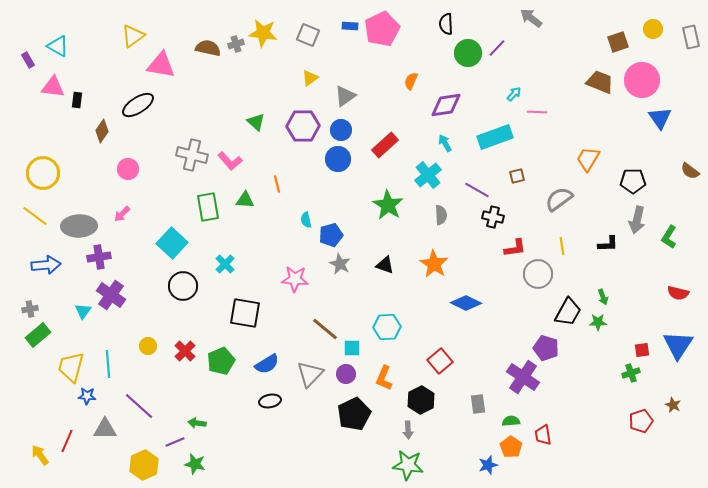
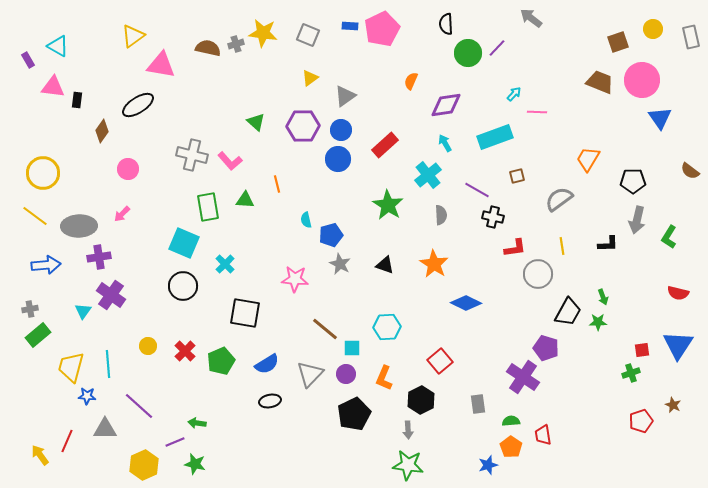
cyan square at (172, 243): moved 12 px right; rotated 20 degrees counterclockwise
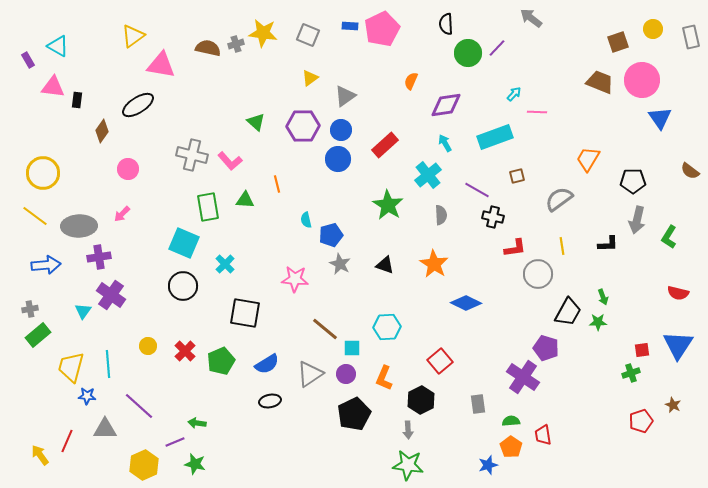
gray triangle at (310, 374): rotated 12 degrees clockwise
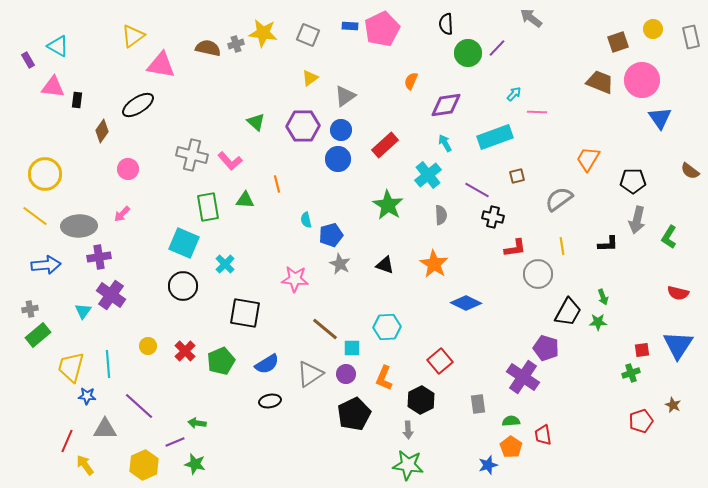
yellow circle at (43, 173): moved 2 px right, 1 px down
yellow arrow at (40, 455): moved 45 px right, 10 px down
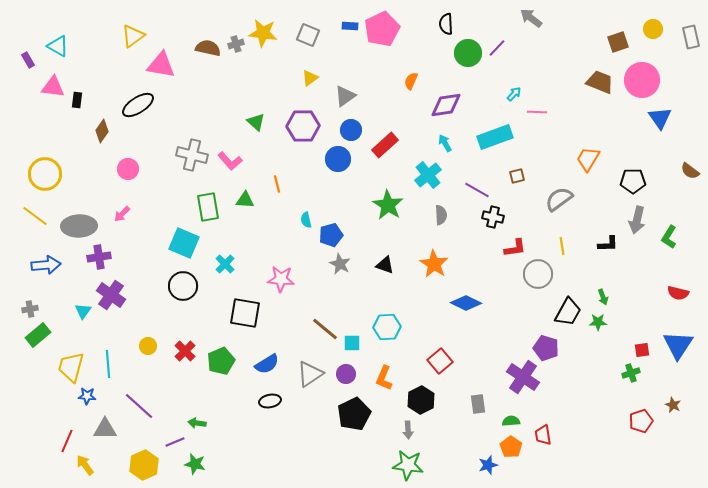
blue circle at (341, 130): moved 10 px right
pink star at (295, 279): moved 14 px left
cyan square at (352, 348): moved 5 px up
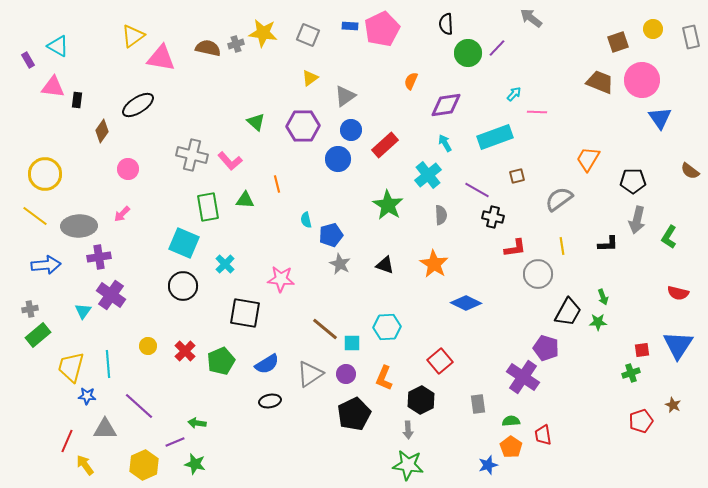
pink triangle at (161, 65): moved 7 px up
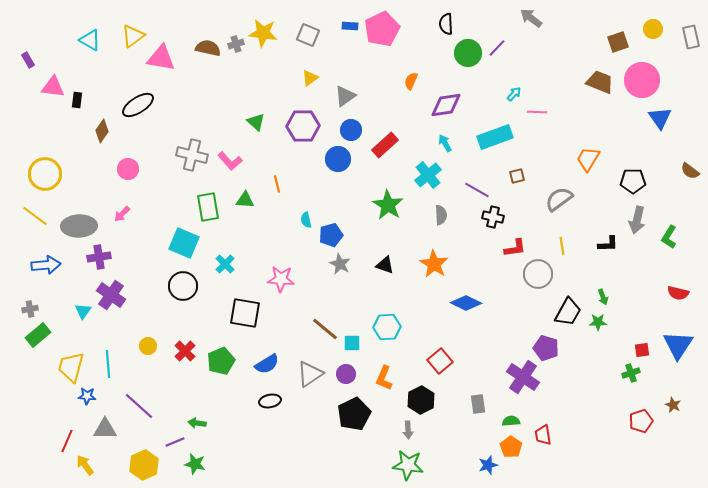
cyan triangle at (58, 46): moved 32 px right, 6 px up
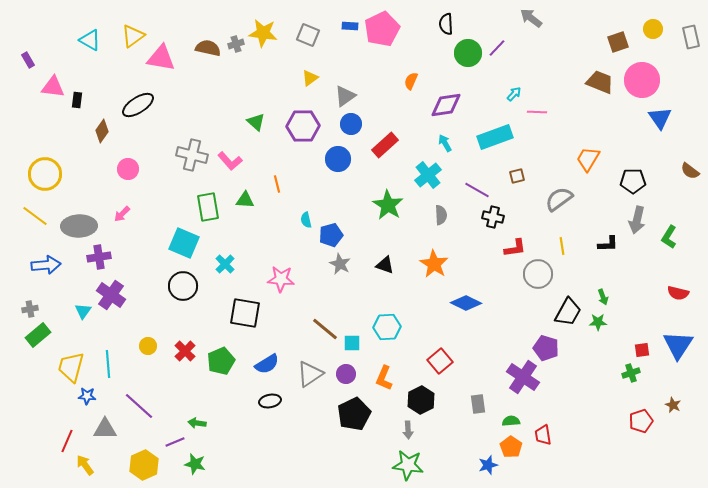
blue circle at (351, 130): moved 6 px up
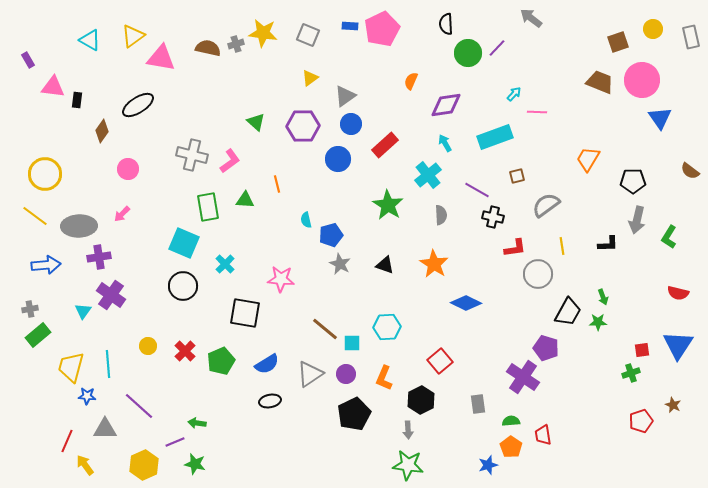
pink L-shape at (230, 161): rotated 85 degrees counterclockwise
gray semicircle at (559, 199): moved 13 px left, 6 px down
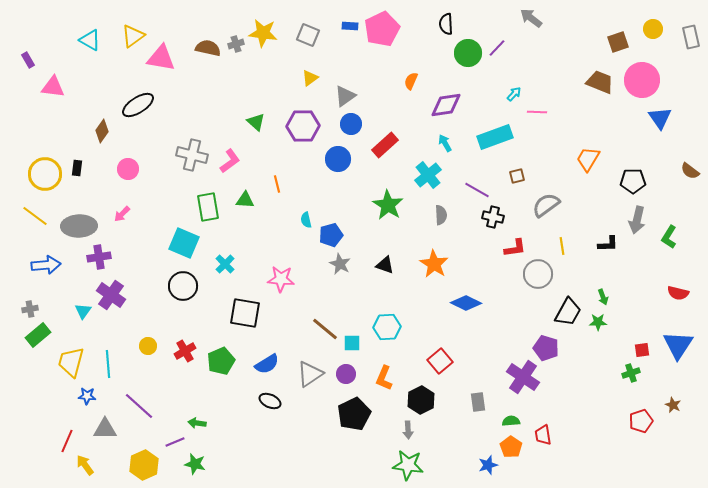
black rectangle at (77, 100): moved 68 px down
red cross at (185, 351): rotated 15 degrees clockwise
yellow trapezoid at (71, 367): moved 5 px up
black ellipse at (270, 401): rotated 35 degrees clockwise
gray rectangle at (478, 404): moved 2 px up
